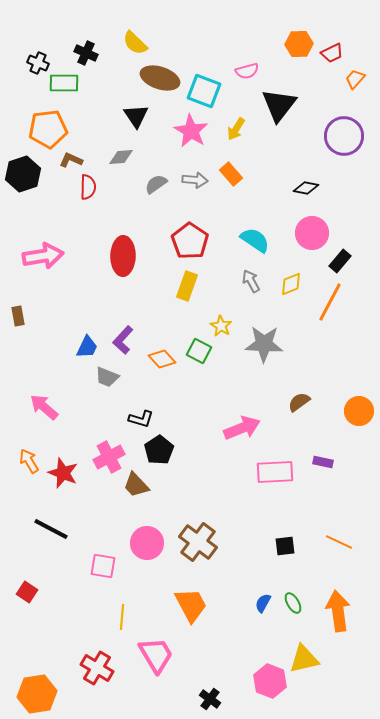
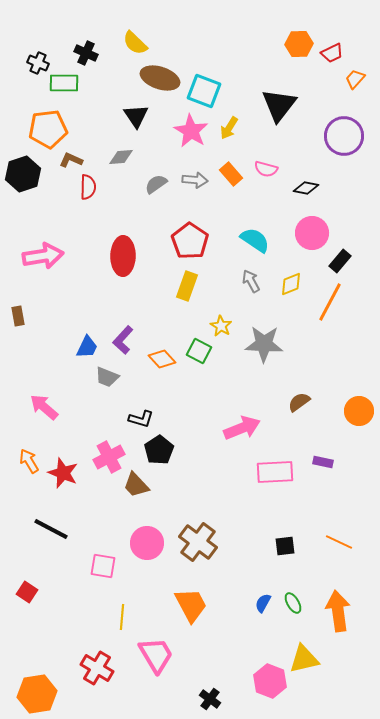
pink semicircle at (247, 71): moved 19 px right, 98 px down; rotated 30 degrees clockwise
yellow arrow at (236, 129): moved 7 px left, 1 px up
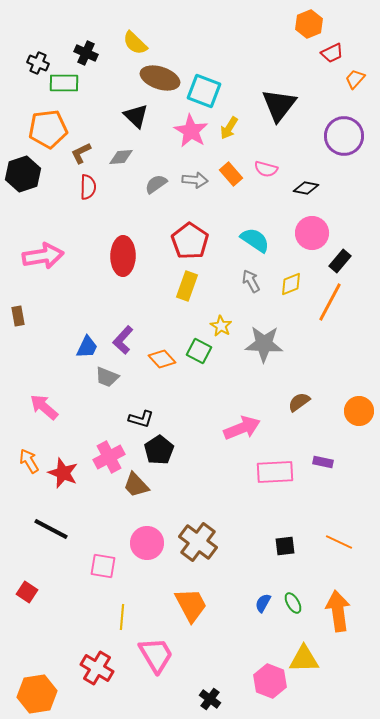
orange hexagon at (299, 44): moved 10 px right, 20 px up; rotated 20 degrees counterclockwise
black triangle at (136, 116): rotated 12 degrees counterclockwise
brown L-shape at (71, 160): moved 10 px right, 7 px up; rotated 50 degrees counterclockwise
yellow triangle at (304, 659): rotated 12 degrees clockwise
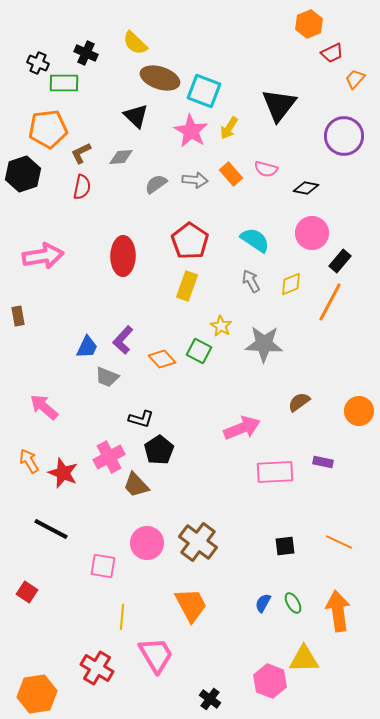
red semicircle at (88, 187): moved 6 px left; rotated 10 degrees clockwise
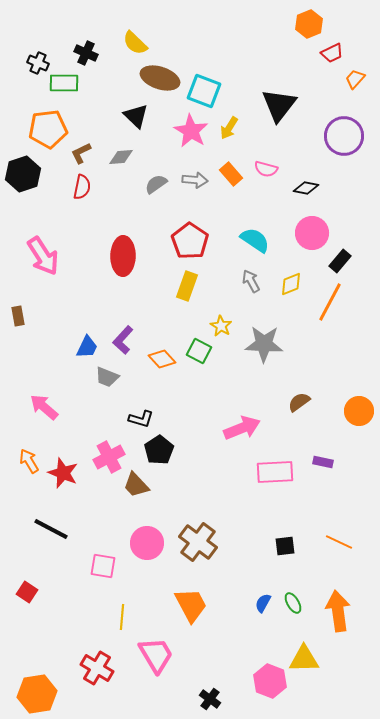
pink arrow at (43, 256): rotated 66 degrees clockwise
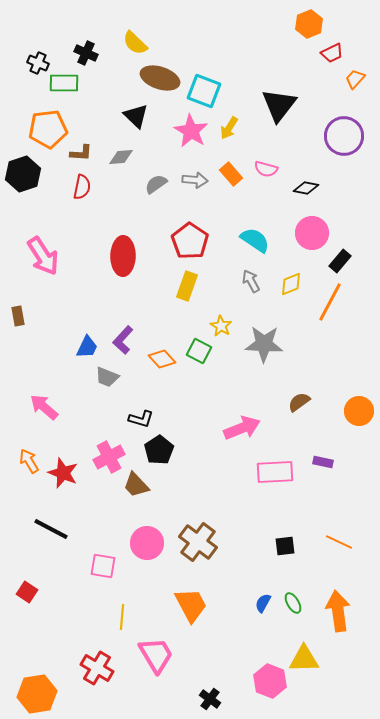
brown L-shape at (81, 153): rotated 150 degrees counterclockwise
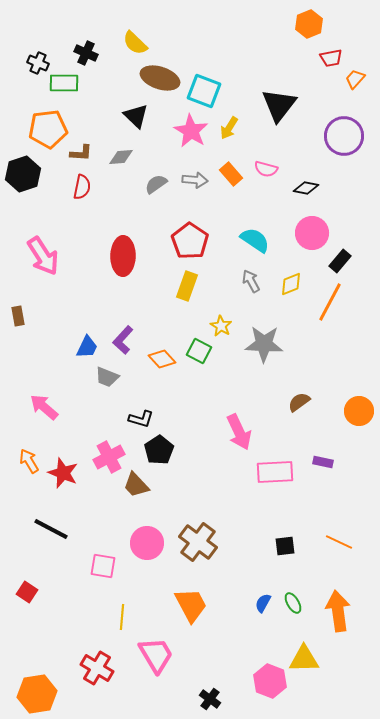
red trapezoid at (332, 53): moved 1 px left, 5 px down; rotated 15 degrees clockwise
pink arrow at (242, 428): moved 3 px left, 4 px down; rotated 87 degrees clockwise
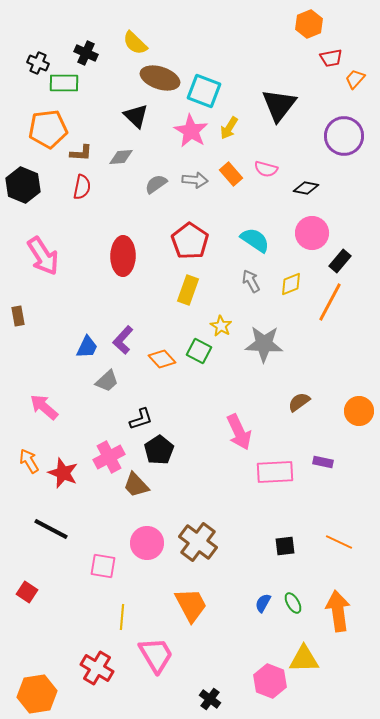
black hexagon at (23, 174): moved 11 px down; rotated 20 degrees counterclockwise
yellow rectangle at (187, 286): moved 1 px right, 4 px down
gray trapezoid at (107, 377): moved 4 px down; rotated 65 degrees counterclockwise
black L-shape at (141, 419): rotated 35 degrees counterclockwise
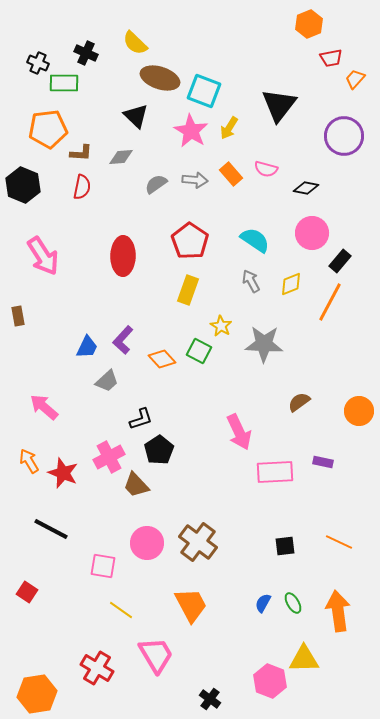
yellow line at (122, 617): moved 1 px left, 7 px up; rotated 60 degrees counterclockwise
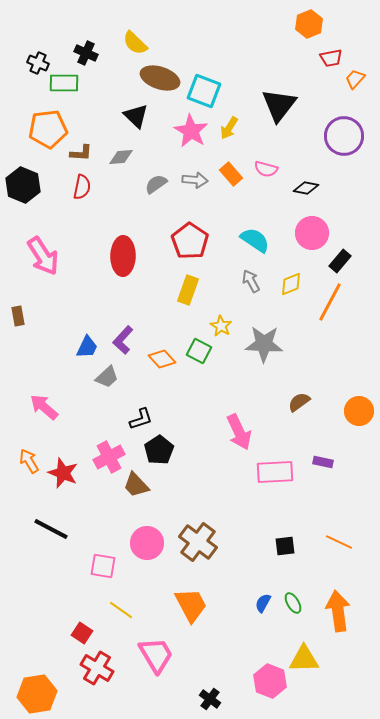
gray trapezoid at (107, 381): moved 4 px up
red square at (27, 592): moved 55 px right, 41 px down
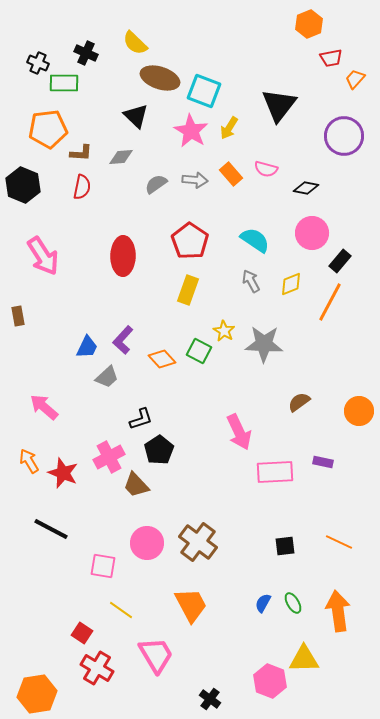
yellow star at (221, 326): moved 3 px right, 5 px down
